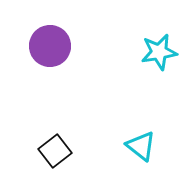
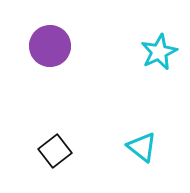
cyan star: rotated 15 degrees counterclockwise
cyan triangle: moved 1 px right, 1 px down
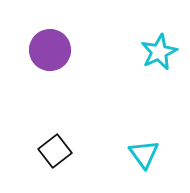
purple circle: moved 4 px down
cyan triangle: moved 2 px right, 7 px down; rotated 16 degrees clockwise
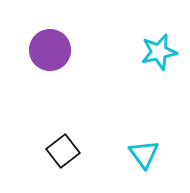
cyan star: rotated 12 degrees clockwise
black square: moved 8 px right
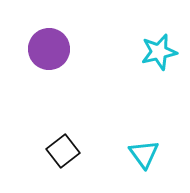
purple circle: moved 1 px left, 1 px up
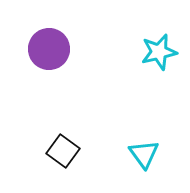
black square: rotated 16 degrees counterclockwise
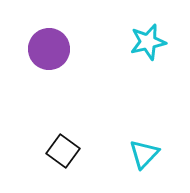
cyan star: moved 11 px left, 10 px up
cyan triangle: rotated 20 degrees clockwise
